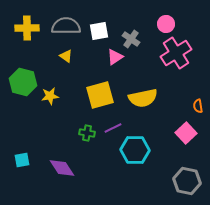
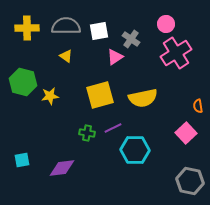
purple diamond: rotated 64 degrees counterclockwise
gray hexagon: moved 3 px right
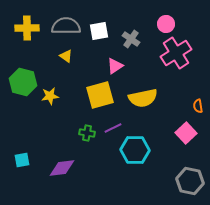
pink triangle: moved 9 px down
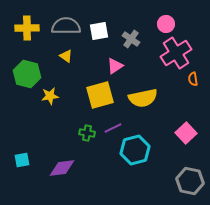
green hexagon: moved 4 px right, 8 px up
orange semicircle: moved 5 px left, 27 px up
cyan hexagon: rotated 16 degrees counterclockwise
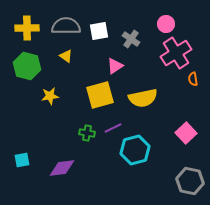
green hexagon: moved 8 px up
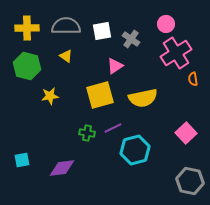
white square: moved 3 px right
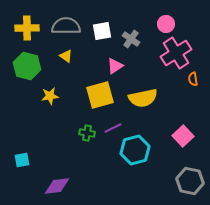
pink square: moved 3 px left, 3 px down
purple diamond: moved 5 px left, 18 px down
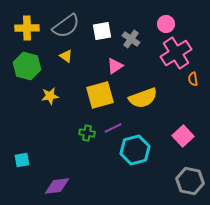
gray semicircle: rotated 144 degrees clockwise
yellow semicircle: rotated 8 degrees counterclockwise
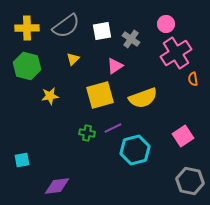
yellow triangle: moved 7 px right, 3 px down; rotated 40 degrees clockwise
pink square: rotated 10 degrees clockwise
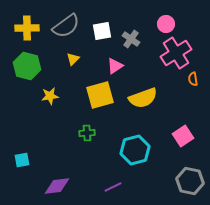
purple line: moved 59 px down
green cross: rotated 14 degrees counterclockwise
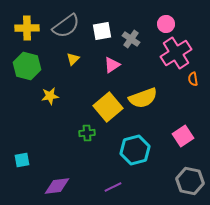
pink triangle: moved 3 px left, 1 px up
yellow square: moved 8 px right, 12 px down; rotated 24 degrees counterclockwise
